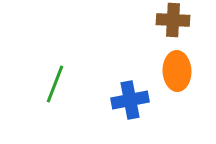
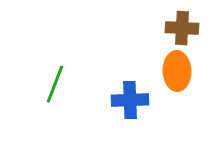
brown cross: moved 9 px right, 8 px down
blue cross: rotated 9 degrees clockwise
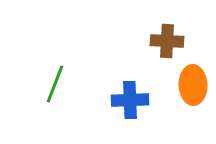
brown cross: moved 15 px left, 13 px down
orange ellipse: moved 16 px right, 14 px down
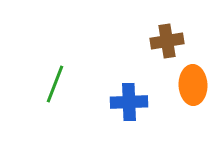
brown cross: rotated 12 degrees counterclockwise
blue cross: moved 1 px left, 2 px down
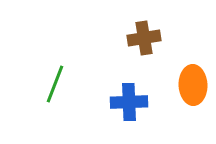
brown cross: moved 23 px left, 3 px up
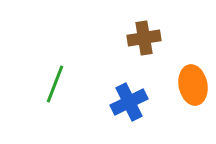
orange ellipse: rotated 9 degrees counterclockwise
blue cross: rotated 24 degrees counterclockwise
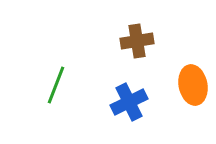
brown cross: moved 7 px left, 3 px down
green line: moved 1 px right, 1 px down
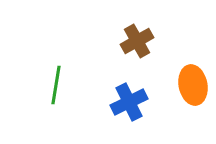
brown cross: rotated 20 degrees counterclockwise
green line: rotated 12 degrees counterclockwise
